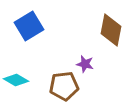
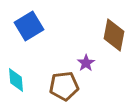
brown diamond: moved 3 px right, 5 px down
purple star: moved 1 px right, 1 px up; rotated 24 degrees clockwise
cyan diamond: rotated 55 degrees clockwise
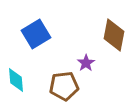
blue square: moved 7 px right, 8 px down
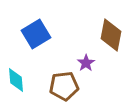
brown diamond: moved 3 px left
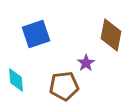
blue square: rotated 12 degrees clockwise
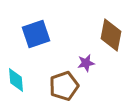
purple star: rotated 24 degrees clockwise
brown pentagon: rotated 12 degrees counterclockwise
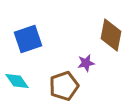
blue square: moved 8 px left, 5 px down
cyan diamond: moved 1 px right, 1 px down; rotated 30 degrees counterclockwise
